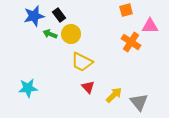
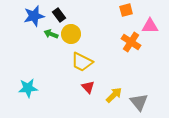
green arrow: moved 1 px right
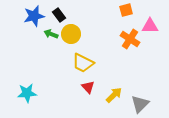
orange cross: moved 1 px left, 3 px up
yellow trapezoid: moved 1 px right, 1 px down
cyan star: moved 1 px left, 5 px down
gray triangle: moved 1 px right, 2 px down; rotated 24 degrees clockwise
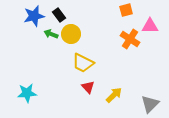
gray triangle: moved 10 px right
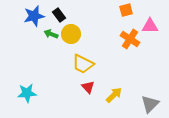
yellow trapezoid: moved 1 px down
